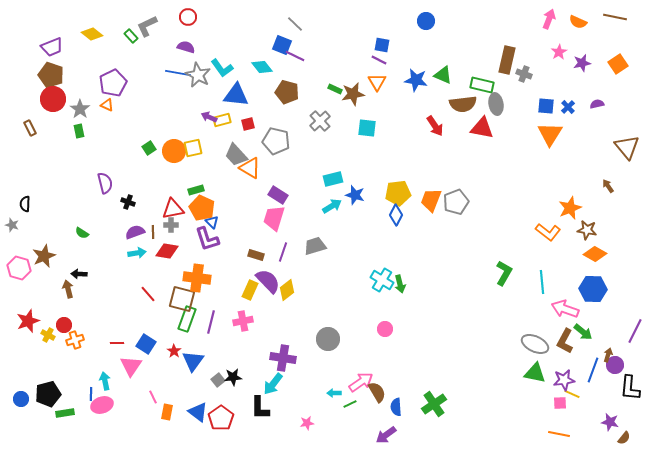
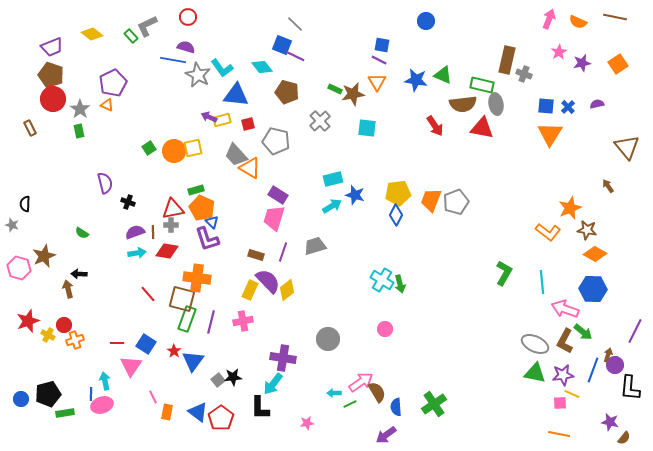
blue line at (178, 73): moved 5 px left, 13 px up
purple star at (564, 380): moved 1 px left, 5 px up
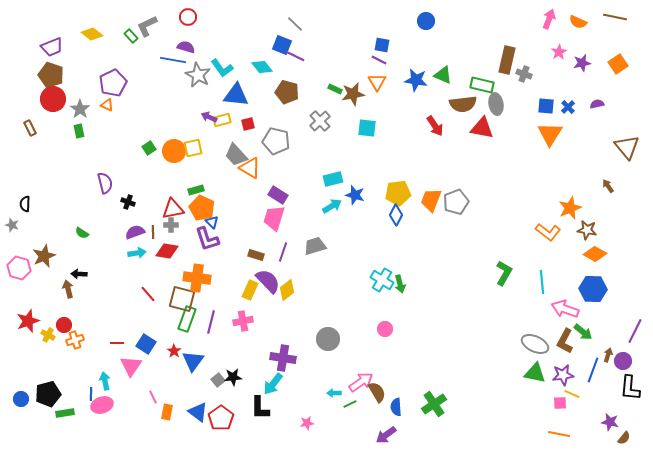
purple circle at (615, 365): moved 8 px right, 4 px up
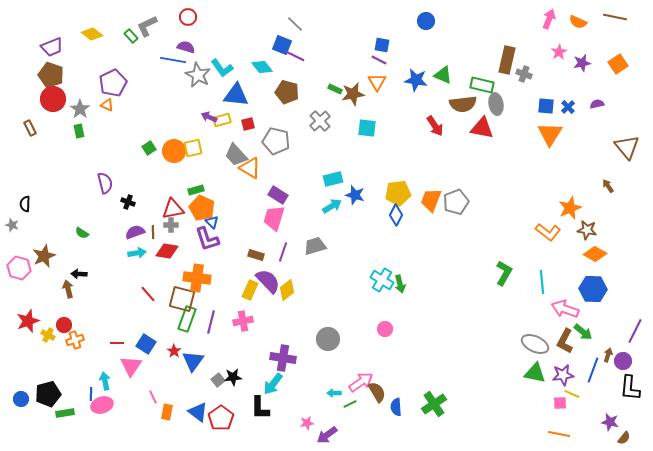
purple arrow at (386, 435): moved 59 px left
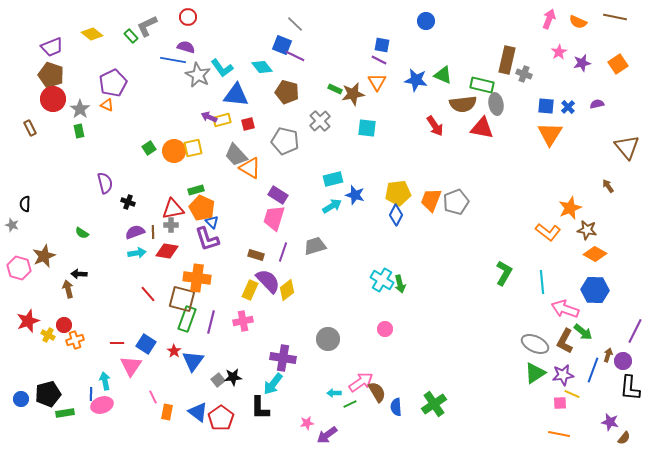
gray pentagon at (276, 141): moved 9 px right
blue hexagon at (593, 289): moved 2 px right, 1 px down
green triangle at (535, 373): rotated 45 degrees counterclockwise
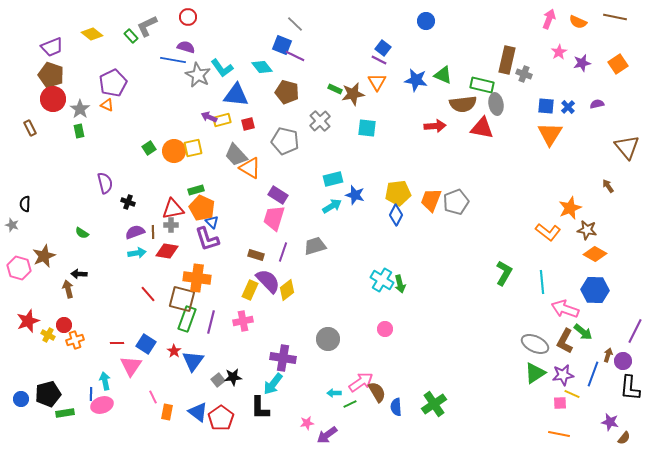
blue square at (382, 45): moved 1 px right, 3 px down; rotated 28 degrees clockwise
red arrow at (435, 126): rotated 60 degrees counterclockwise
blue line at (593, 370): moved 4 px down
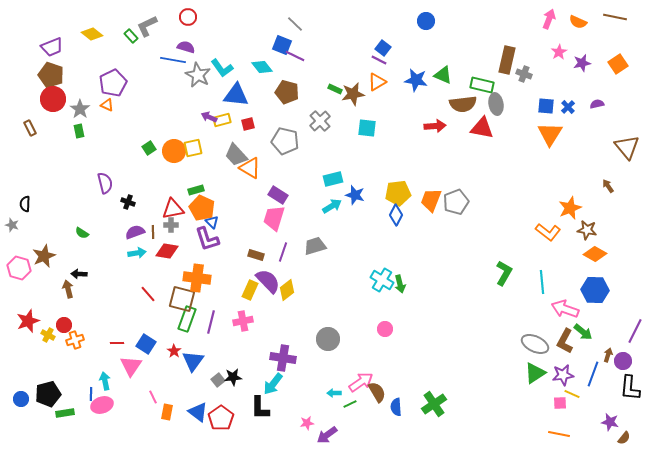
orange triangle at (377, 82): rotated 30 degrees clockwise
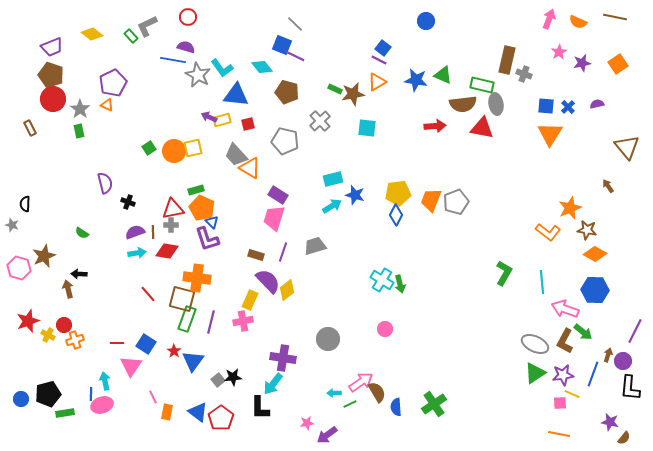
yellow rectangle at (250, 290): moved 10 px down
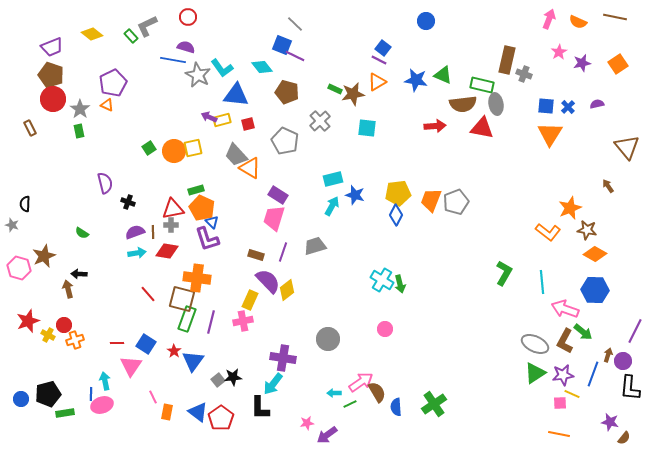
gray pentagon at (285, 141): rotated 12 degrees clockwise
cyan arrow at (332, 206): rotated 30 degrees counterclockwise
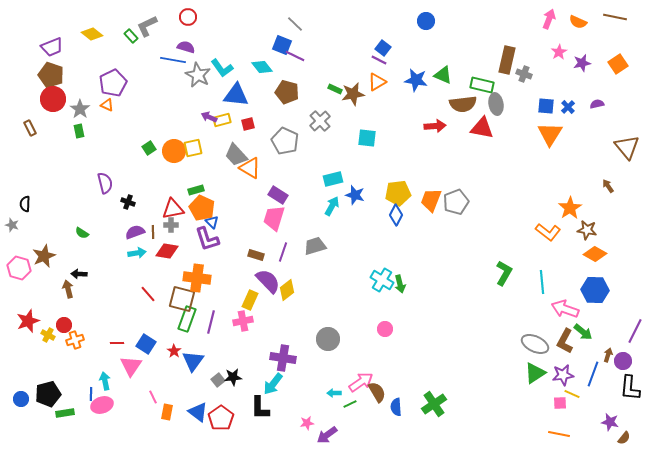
cyan square at (367, 128): moved 10 px down
orange star at (570, 208): rotated 10 degrees counterclockwise
